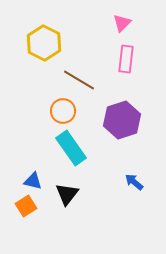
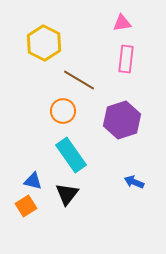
pink triangle: rotated 36 degrees clockwise
cyan rectangle: moved 7 px down
blue arrow: rotated 18 degrees counterclockwise
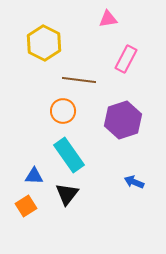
pink triangle: moved 14 px left, 4 px up
pink rectangle: rotated 20 degrees clockwise
brown line: rotated 24 degrees counterclockwise
purple hexagon: moved 1 px right
cyan rectangle: moved 2 px left
blue triangle: moved 1 px right, 5 px up; rotated 12 degrees counterclockwise
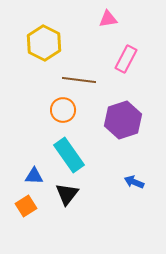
orange circle: moved 1 px up
